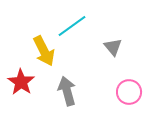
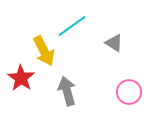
gray triangle: moved 1 px right, 4 px up; rotated 18 degrees counterclockwise
red star: moved 4 px up
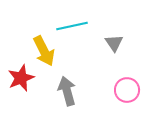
cyan line: rotated 24 degrees clockwise
gray triangle: rotated 24 degrees clockwise
red star: rotated 16 degrees clockwise
pink circle: moved 2 px left, 2 px up
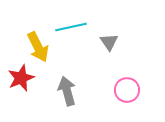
cyan line: moved 1 px left, 1 px down
gray triangle: moved 5 px left, 1 px up
yellow arrow: moved 6 px left, 4 px up
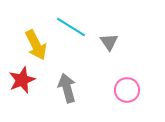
cyan line: rotated 44 degrees clockwise
yellow arrow: moved 2 px left, 2 px up
red star: moved 1 px right, 2 px down
gray arrow: moved 3 px up
